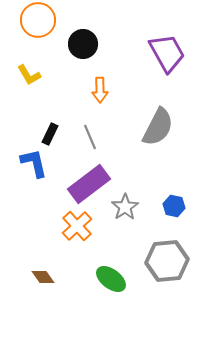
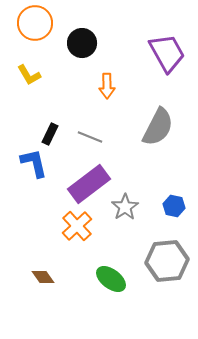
orange circle: moved 3 px left, 3 px down
black circle: moved 1 px left, 1 px up
orange arrow: moved 7 px right, 4 px up
gray line: rotated 45 degrees counterclockwise
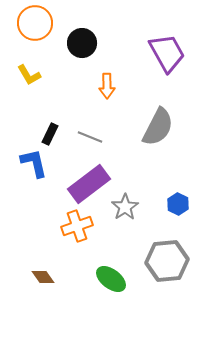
blue hexagon: moved 4 px right, 2 px up; rotated 15 degrees clockwise
orange cross: rotated 24 degrees clockwise
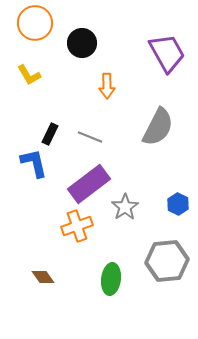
green ellipse: rotated 60 degrees clockwise
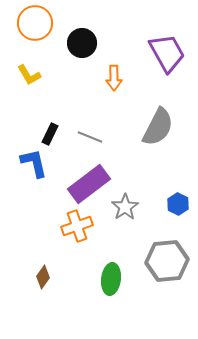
orange arrow: moved 7 px right, 8 px up
brown diamond: rotated 70 degrees clockwise
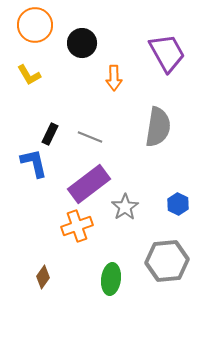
orange circle: moved 2 px down
gray semicircle: rotated 18 degrees counterclockwise
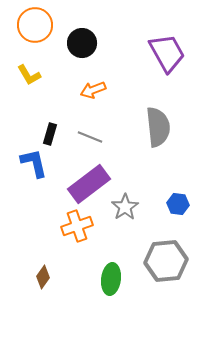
orange arrow: moved 21 px left, 12 px down; rotated 70 degrees clockwise
gray semicircle: rotated 15 degrees counterclockwise
black rectangle: rotated 10 degrees counterclockwise
blue hexagon: rotated 20 degrees counterclockwise
gray hexagon: moved 1 px left
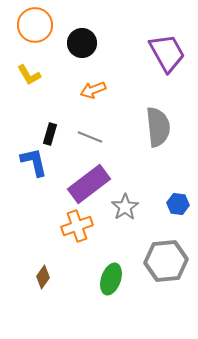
blue L-shape: moved 1 px up
green ellipse: rotated 12 degrees clockwise
